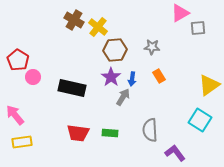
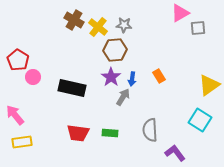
gray star: moved 28 px left, 22 px up
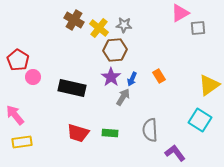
yellow cross: moved 1 px right, 1 px down
blue arrow: rotated 16 degrees clockwise
red trapezoid: rotated 10 degrees clockwise
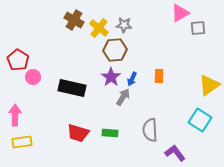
orange rectangle: rotated 32 degrees clockwise
pink arrow: rotated 40 degrees clockwise
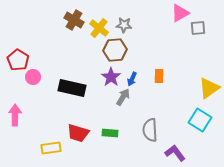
yellow triangle: moved 3 px down
yellow rectangle: moved 29 px right, 6 px down
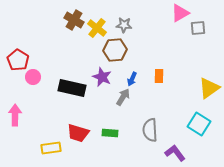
yellow cross: moved 2 px left
purple star: moved 9 px left; rotated 12 degrees counterclockwise
cyan square: moved 1 px left, 4 px down
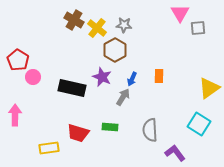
pink triangle: rotated 30 degrees counterclockwise
brown hexagon: rotated 25 degrees counterclockwise
green rectangle: moved 6 px up
yellow rectangle: moved 2 px left
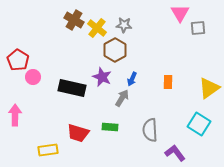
orange rectangle: moved 9 px right, 6 px down
gray arrow: moved 1 px left, 1 px down
yellow rectangle: moved 1 px left, 2 px down
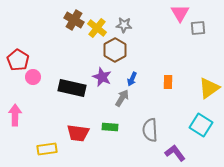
cyan square: moved 2 px right, 1 px down
red trapezoid: rotated 10 degrees counterclockwise
yellow rectangle: moved 1 px left, 1 px up
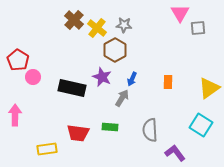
brown cross: rotated 12 degrees clockwise
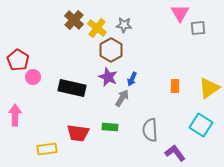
brown hexagon: moved 4 px left
purple star: moved 6 px right
orange rectangle: moved 7 px right, 4 px down
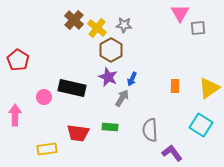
pink circle: moved 11 px right, 20 px down
purple L-shape: moved 3 px left
